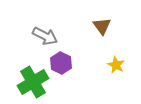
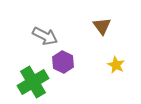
purple hexagon: moved 2 px right, 1 px up
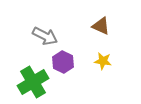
brown triangle: moved 1 px left; rotated 30 degrees counterclockwise
yellow star: moved 13 px left, 4 px up; rotated 18 degrees counterclockwise
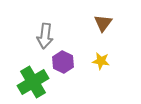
brown triangle: moved 2 px right, 3 px up; rotated 42 degrees clockwise
gray arrow: rotated 70 degrees clockwise
yellow star: moved 2 px left
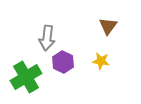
brown triangle: moved 5 px right, 3 px down
gray arrow: moved 2 px right, 2 px down
green cross: moved 7 px left, 5 px up
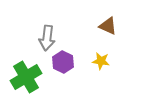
brown triangle: rotated 42 degrees counterclockwise
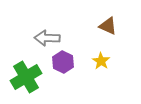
gray arrow: rotated 85 degrees clockwise
yellow star: rotated 24 degrees clockwise
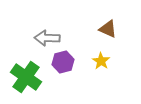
brown triangle: moved 3 px down
purple hexagon: rotated 20 degrees clockwise
green cross: rotated 24 degrees counterclockwise
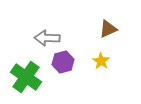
brown triangle: rotated 48 degrees counterclockwise
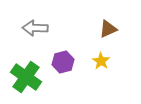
gray arrow: moved 12 px left, 10 px up
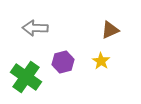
brown triangle: moved 2 px right, 1 px down
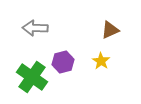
green cross: moved 6 px right
